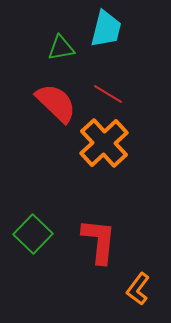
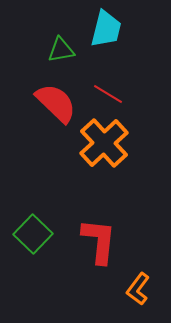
green triangle: moved 2 px down
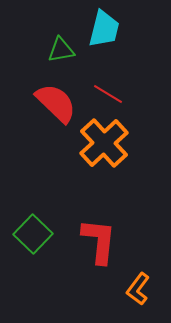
cyan trapezoid: moved 2 px left
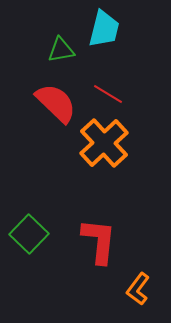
green square: moved 4 px left
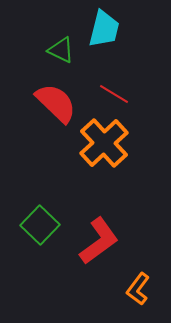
green triangle: rotated 36 degrees clockwise
red line: moved 6 px right
green square: moved 11 px right, 9 px up
red L-shape: rotated 48 degrees clockwise
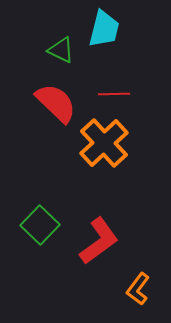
red line: rotated 32 degrees counterclockwise
